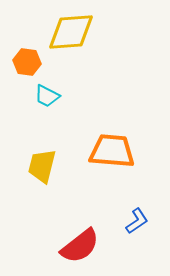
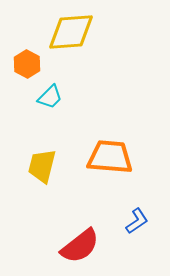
orange hexagon: moved 2 px down; rotated 20 degrees clockwise
cyan trapezoid: moved 3 px right, 1 px down; rotated 72 degrees counterclockwise
orange trapezoid: moved 2 px left, 6 px down
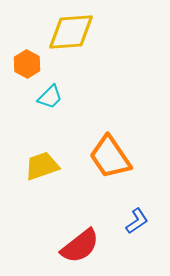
orange trapezoid: rotated 129 degrees counterclockwise
yellow trapezoid: rotated 57 degrees clockwise
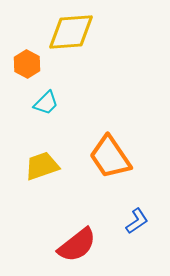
cyan trapezoid: moved 4 px left, 6 px down
red semicircle: moved 3 px left, 1 px up
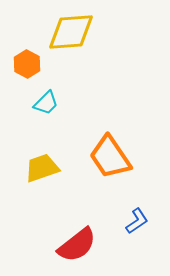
yellow trapezoid: moved 2 px down
